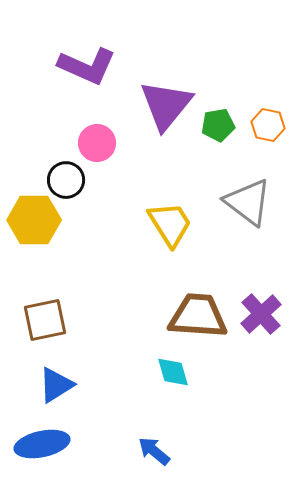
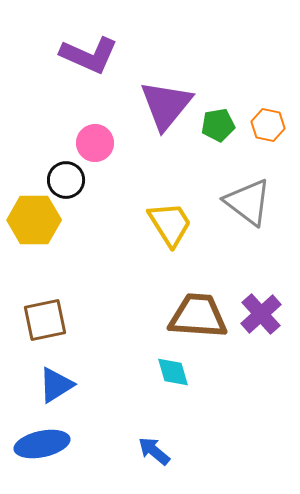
purple L-shape: moved 2 px right, 11 px up
pink circle: moved 2 px left
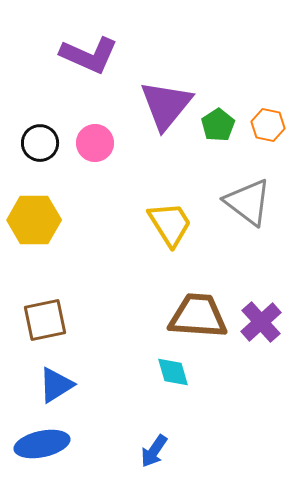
green pentagon: rotated 24 degrees counterclockwise
black circle: moved 26 px left, 37 px up
purple cross: moved 8 px down
blue arrow: rotated 96 degrees counterclockwise
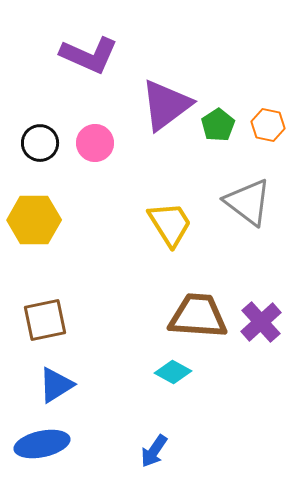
purple triangle: rotated 14 degrees clockwise
cyan diamond: rotated 45 degrees counterclockwise
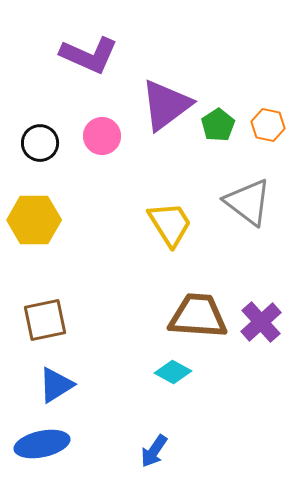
pink circle: moved 7 px right, 7 px up
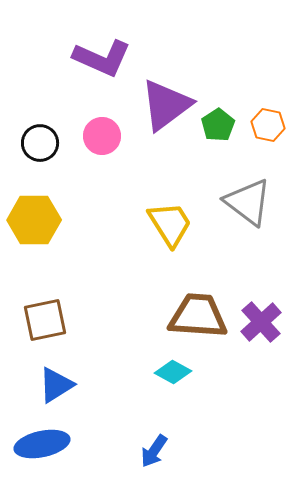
purple L-shape: moved 13 px right, 3 px down
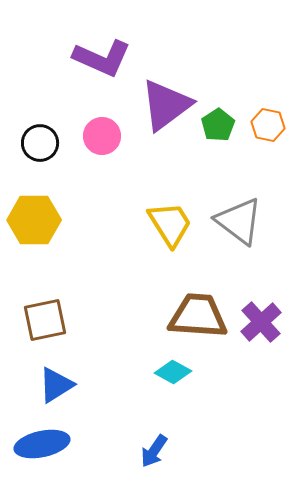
gray triangle: moved 9 px left, 19 px down
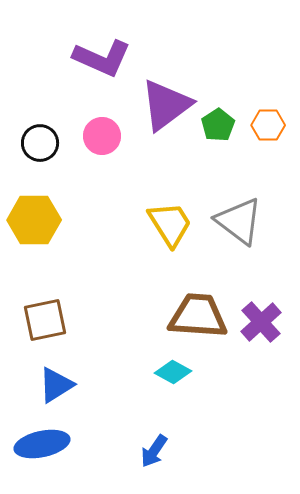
orange hexagon: rotated 12 degrees counterclockwise
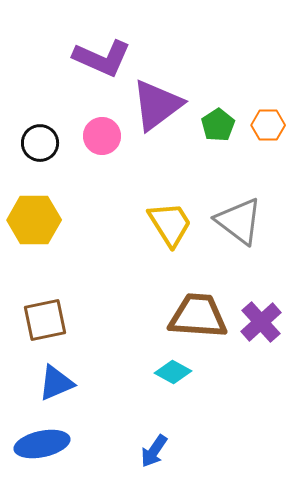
purple triangle: moved 9 px left
blue triangle: moved 2 px up; rotated 9 degrees clockwise
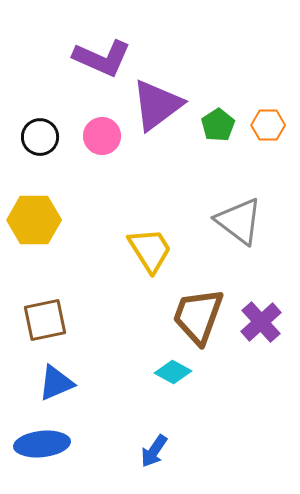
black circle: moved 6 px up
yellow trapezoid: moved 20 px left, 26 px down
brown trapezoid: rotated 74 degrees counterclockwise
blue ellipse: rotated 6 degrees clockwise
